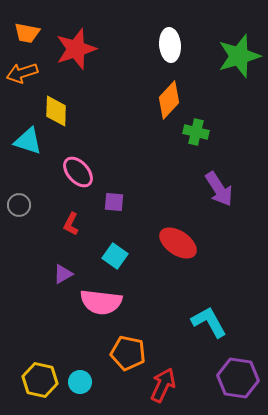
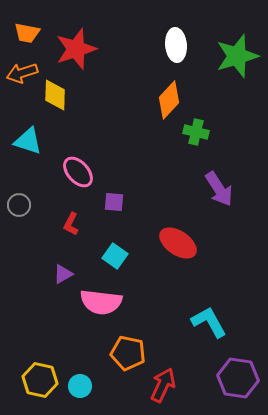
white ellipse: moved 6 px right
green star: moved 2 px left
yellow diamond: moved 1 px left, 16 px up
cyan circle: moved 4 px down
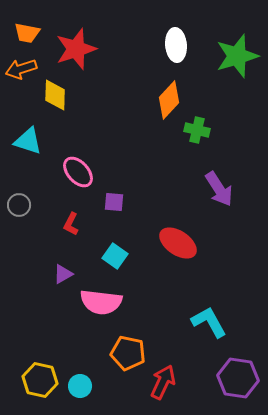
orange arrow: moved 1 px left, 4 px up
green cross: moved 1 px right, 2 px up
red arrow: moved 3 px up
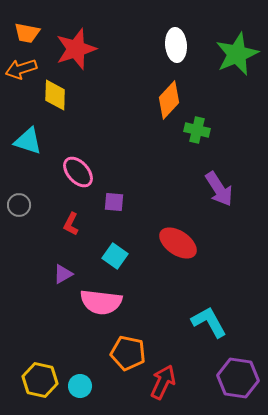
green star: moved 2 px up; rotated 6 degrees counterclockwise
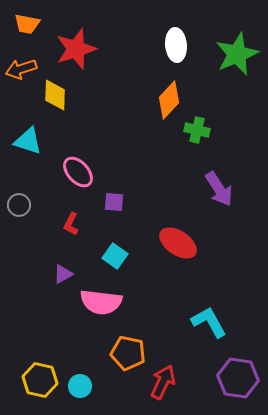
orange trapezoid: moved 9 px up
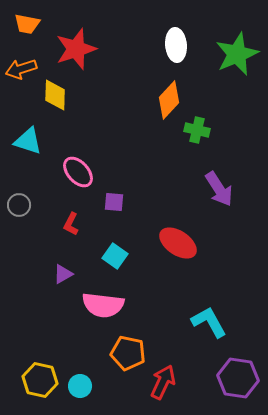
pink semicircle: moved 2 px right, 3 px down
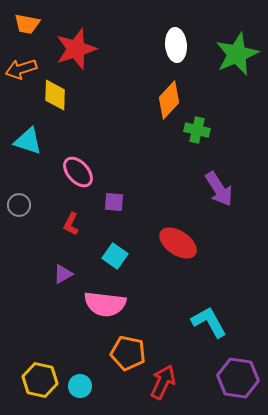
pink semicircle: moved 2 px right, 1 px up
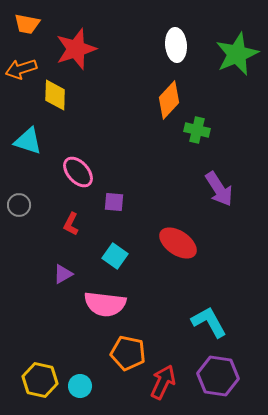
purple hexagon: moved 20 px left, 2 px up
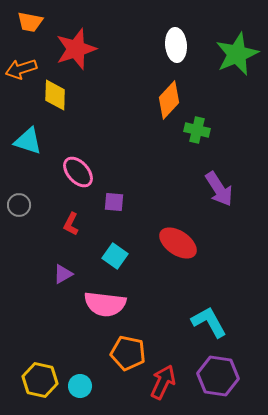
orange trapezoid: moved 3 px right, 2 px up
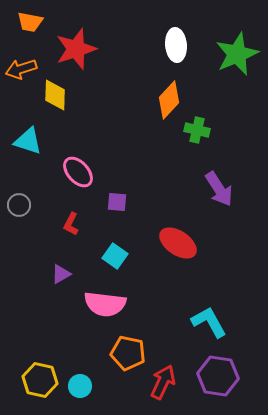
purple square: moved 3 px right
purple triangle: moved 2 px left
